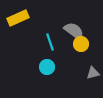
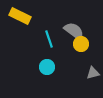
yellow rectangle: moved 2 px right, 2 px up; rotated 50 degrees clockwise
cyan line: moved 1 px left, 3 px up
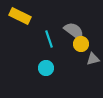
cyan circle: moved 1 px left, 1 px down
gray triangle: moved 14 px up
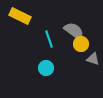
gray triangle: rotated 32 degrees clockwise
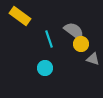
yellow rectangle: rotated 10 degrees clockwise
cyan circle: moved 1 px left
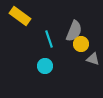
gray semicircle: rotated 75 degrees clockwise
cyan circle: moved 2 px up
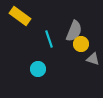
cyan circle: moved 7 px left, 3 px down
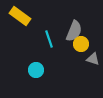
cyan circle: moved 2 px left, 1 px down
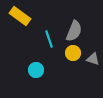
yellow circle: moved 8 px left, 9 px down
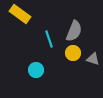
yellow rectangle: moved 2 px up
